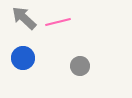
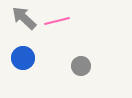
pink line: moved 1 px left, 1 px up
gray circle: moved 1 px right
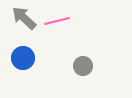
gray circle: moved 2 px right
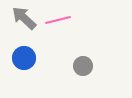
pink line: moved 1 px right, 1 px up
blue circle: moved 1 px right
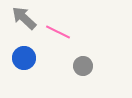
pink line: moved 12 px down; rotated 40 degrees clockwise
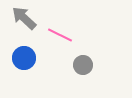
pink line: moved 2 px right, 3 px down
gray circle: moved 1 px up
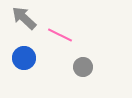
gray circle: moved 2 px down
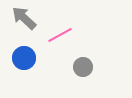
pink line: rotated 55 degrees counterclockwise
